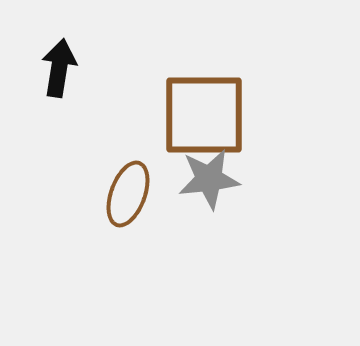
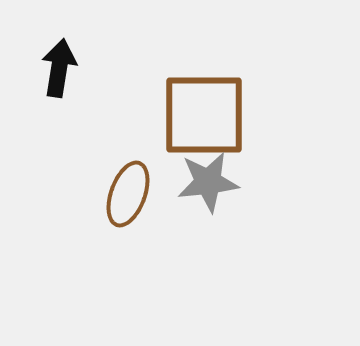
gray star: moved 1 px left, 3 px down
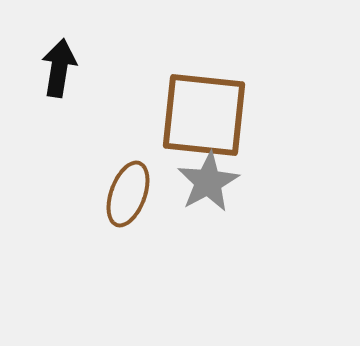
brown square: rotated 6 degrees clockwise
gray star: rotated 22 degrees counterclockwise
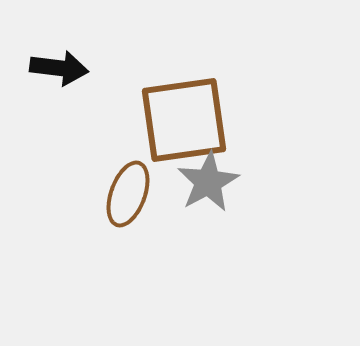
black arrow: rotated 88 degrees clockwise
brown square: moved 20 px left, 5 px down; rotated 14 degrees counterclockwise
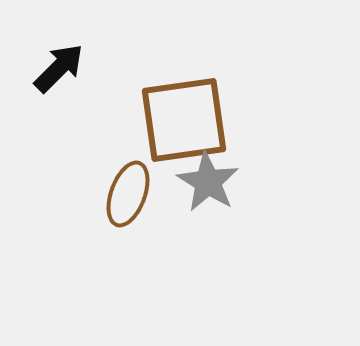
black arrow: rotated 52 degrees counterclockwise
gray star: rotated 12 degrees counterclockwise
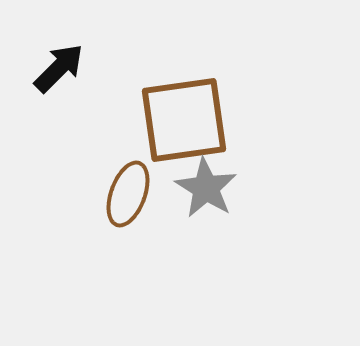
gray star: moved 2 px left, 6 px down
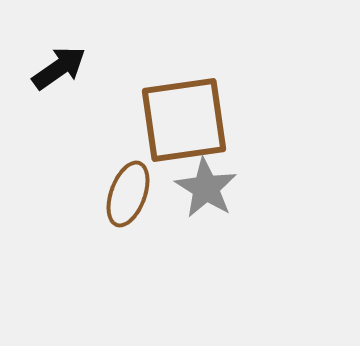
black arrow: rotated 10 degrees clockwise
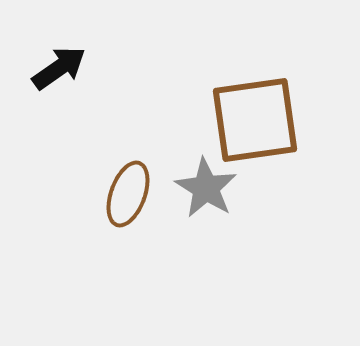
brown square: moved 71 px right
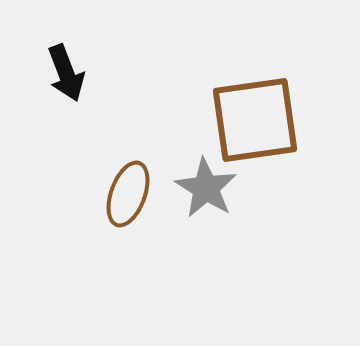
black arrow: moved 7 px right, 5 px down; rotated 104 degrees clockwise
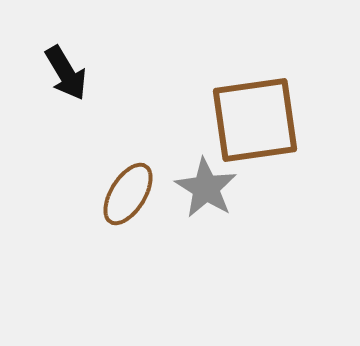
black arrow: rotated 10 degrees counterclockwise
brown ellipse: rotated 12 degrees clockwise
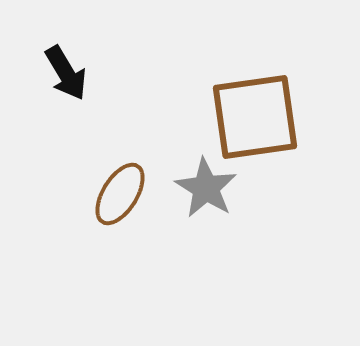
brown square: moved 3 px up
brown ellipse: moved 8 px left
